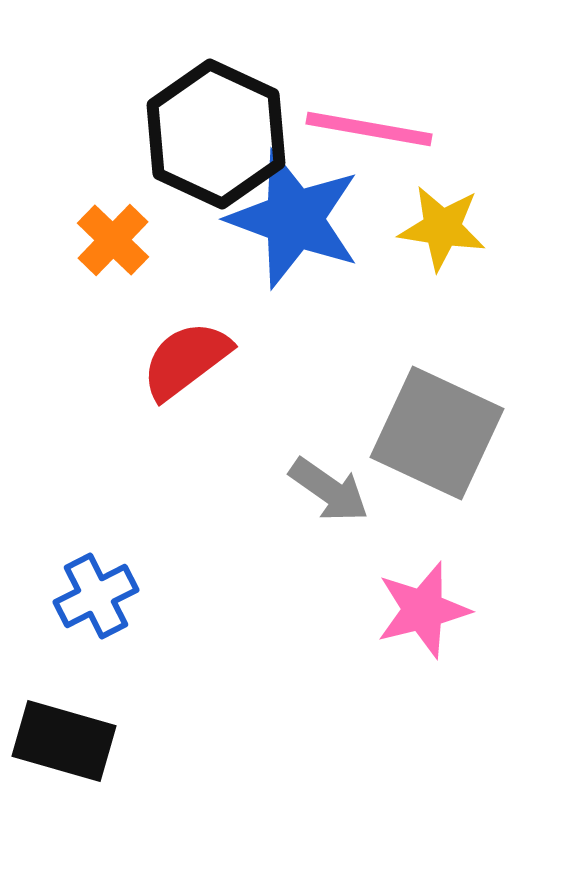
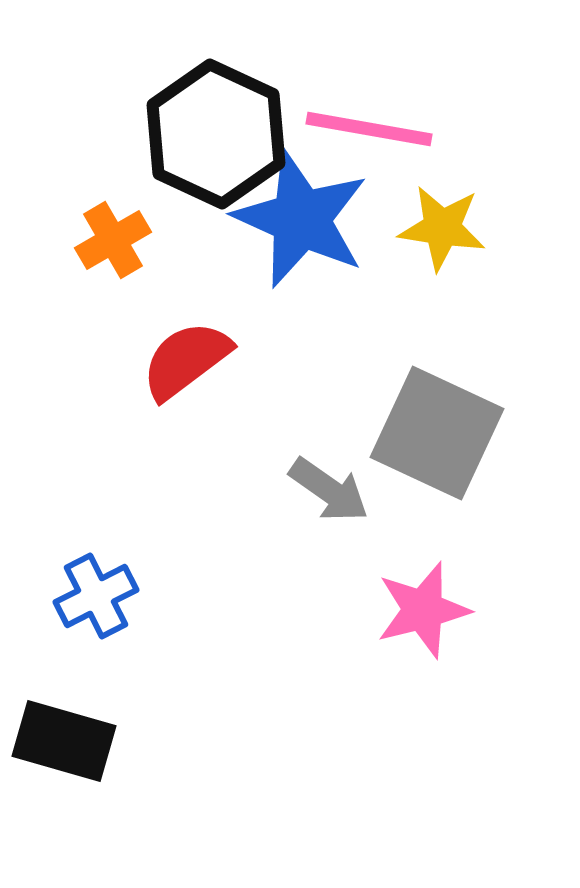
blue star: moved 7 px right; rotated 4 degrees clockwise
orange cross: rotated 16 degrees clockwise
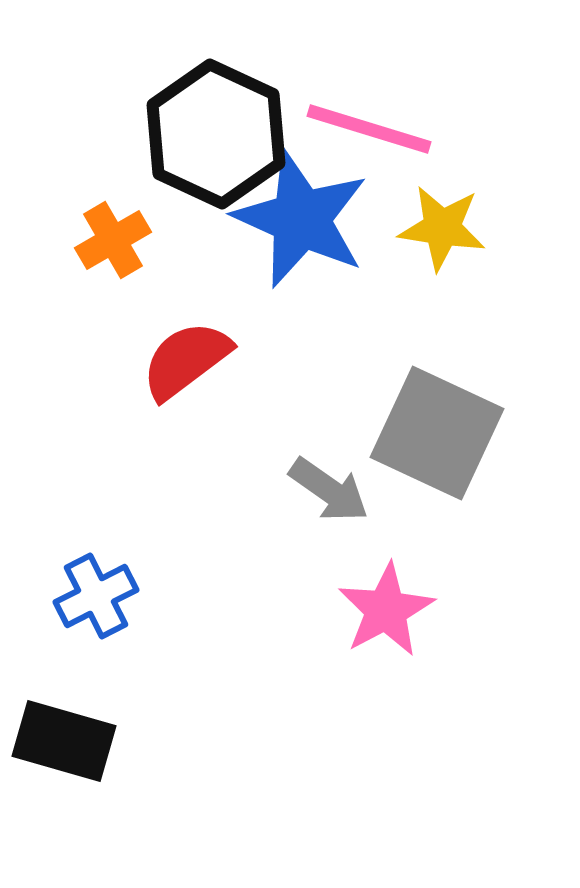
pink line: rotated 7 degrees clockwise
pink star: moved 37 px left; rotated 14 degrees counterclockwise
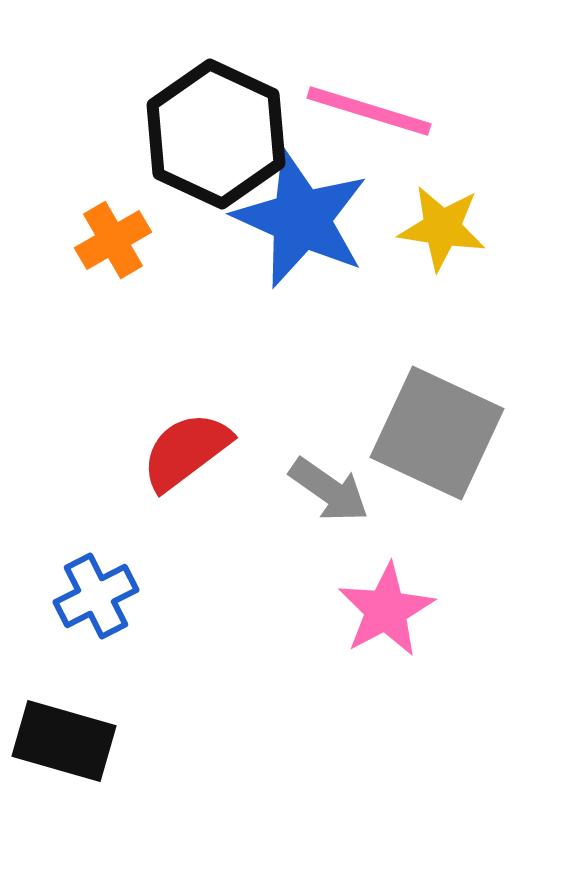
pink line: moved 18 px up
red semicircle: moved 91 px down
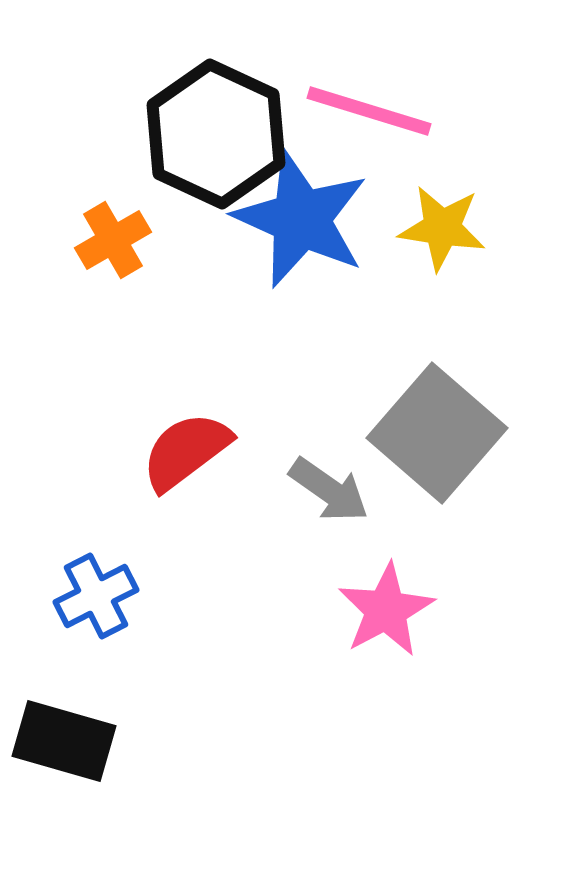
gray square: rotated 16 degrees clockwise
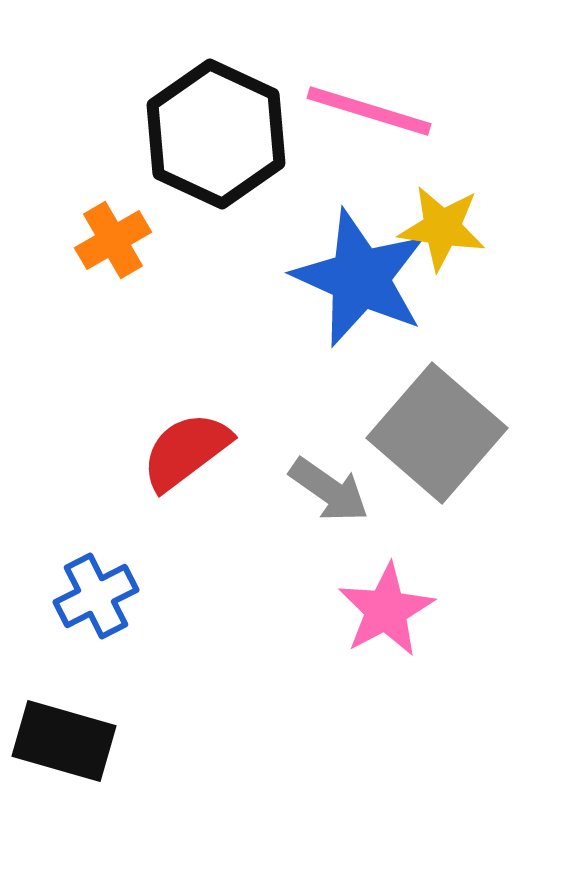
blue star: moved 59 px right, 59 px down
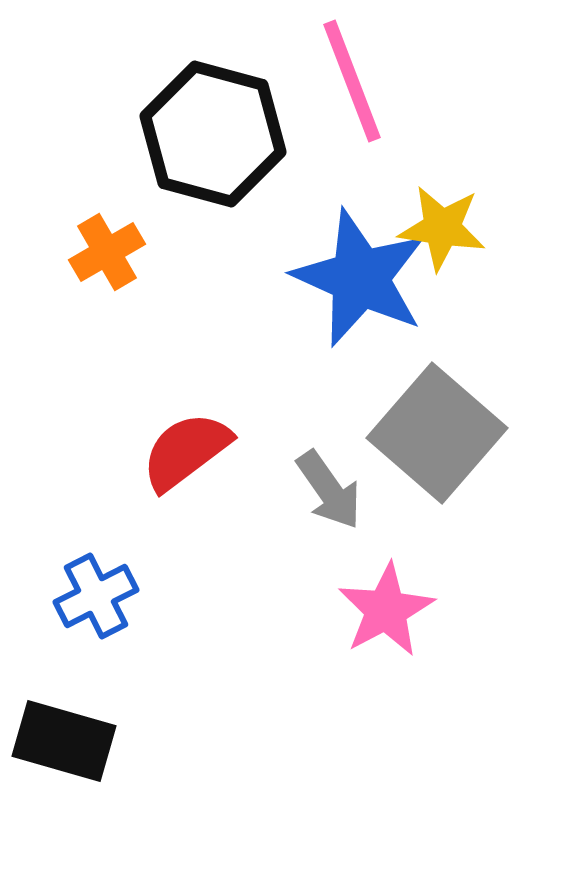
pink line: moved 17 px left, 30 px up; rotated 52 degrees clockwise
black hexagon: moved 3 px left; rotated 10 degrees counterclockwise
orange cross: moved 6 px left, 12 px down
gray arrow: rotated 20 degrees clockwise
